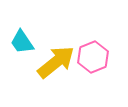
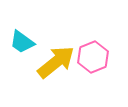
cyan trapezoid: rotated 20 degrees counterclockwise
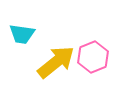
cyan trapezoid: moved 8 px up; rotated 28 degrees counterclockwise
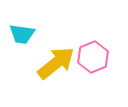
yellow arrow: moved 1 px down
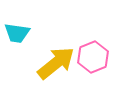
cyan trapezoid: moved 5 px left, 1 px up
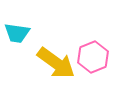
yellow arrow: rotated 75 degrees clockwise
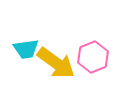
cyan trapezoid: moved 9 px right, 16 px down; rotated 16 degrees counterclockwise
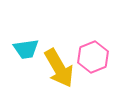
yellow arrow: moved 3 px right, 5 px down; rotated 24 degrees clockwise
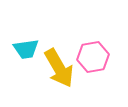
pink hexagon: rotated 12 degrees clockwise
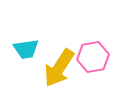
yellow arrow: rotated 63 degrees clockwise
